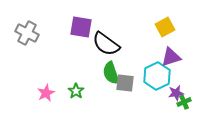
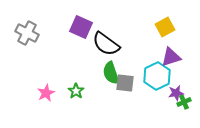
purple square: rotated 15 degrees clockwise
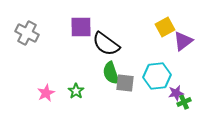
purple square: rotated 25 degrees counterclockwise
purple triangle: moved 12 px right, 16 px up; rotated 20 degrees counterclockwise
cyan hexagon: rotated 20 degrees clockwise
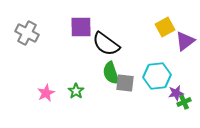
purple triangle: moved 2 px right
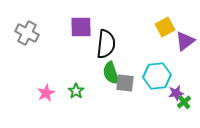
black semicircle: rotated 120 degrees counterclockwise
green cross: rotated 16 degrees counterclockwise
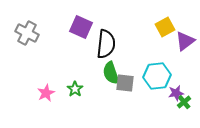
purple square: rotated 25 degrees clockwise
green star: moved 1 px left, 2 px up
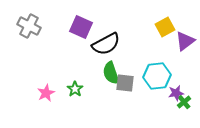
gray cross: moved 2 px right, 7 px up
black semicircle: rotated 56 degrees clockwise
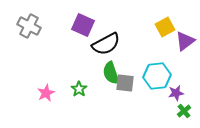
purple square: moved 2 px right, 2 px up
green star: moved 4 px right
green cross: moved 9 px down
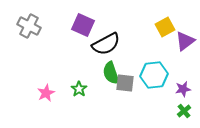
cyan hexagon: moved 3 px left, 1 px up
purple star: moved 7 px right, 4 px up
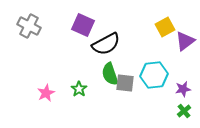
green semicircle: moved 1 px left, 1 px down
